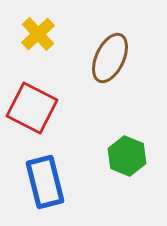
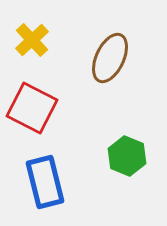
yellow cross: moved 6 px left, 6 px down
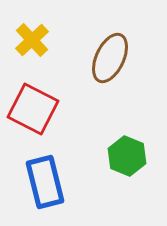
red square: moved 1 px right, 1 px down
